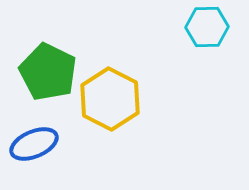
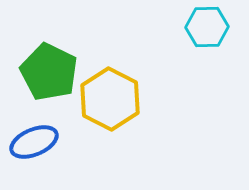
green pentagon: moved 1 px right
blue ellipse: moved 2 px up
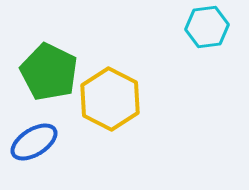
cyan hexagon: rotated 6 degrees counterclockwise
blue ellipse: rotated 9 degrees counterclockwise
